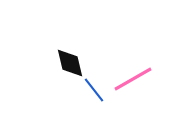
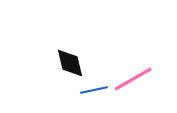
blue line: rotated 64 degrees counterclockwise
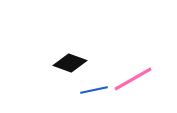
black diamond: rotated 56 degrees counterclockwise
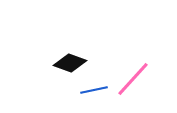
pink line: rotated 18 degrees counterclockwise
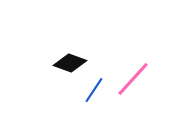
blue line: rotated 44 degrees counterclockwise
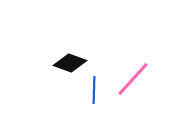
blue line: rotated 32 degrees counterclockwise
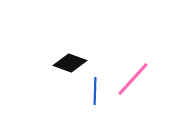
blue line: moved 1 px right, 1 px down
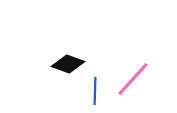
black diamond: moved 2 px left, 1 px down
